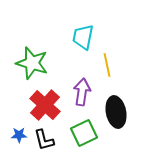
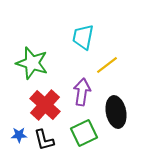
yellow line: rotated 65 degrees clockwise
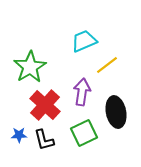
cyan trapezoid: moved 1 px right, 4 px down; rotated 56 degrees clockwise
green star: moved 2 px left, 4 px down; rotated 24 degrees clockwise
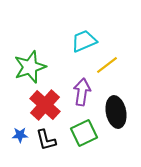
green star: rotated 12 degrees clockwise
blue star: moved 1 px right
black L-shape: moved 2 px right
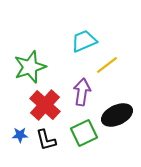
black ellipse: moved 1 px right, 3 px down; rotated 76 degrees clockwise
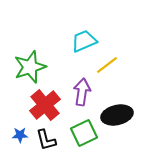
red cross: rotated 8 degrees clockwise
black ellipse: rotated 12 degrees clockwise
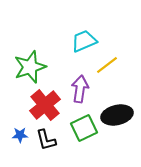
purple arrow: moved 2 px left, 3 px up
green square: moved 5 px up
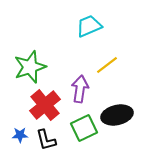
cyan trapezoid: moved 5 px right, 15 px up
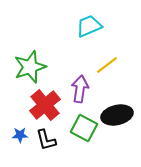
green square: rotated 36 degrees counterclockwise
